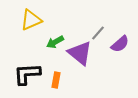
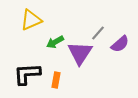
purple triangle: rotated 24 degrees clockwise
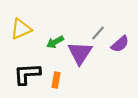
yellow triangle: moved 10 px left, 9 px down
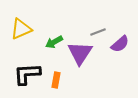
gray line: moved 1 px up; rotated 28 degrees clockwise
green arrow: moved 1 px left
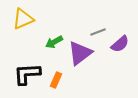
yellow triangle: moved 2 px right, 10 px up
purple triangle: rotated 20 degrees clockwise
orange rectangle: rotated 14 degrees clockwise
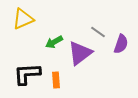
gray line: rotated 56 degrees clockwise
purple semicircle: moved 1 px right; rotated 30 degrees counterclockwise
orange rectangle: rotated 28 degrees counterclockwise
